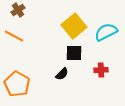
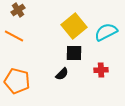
orange pentagon: moved 3 px up; rotated 15 degrees counterclockwise
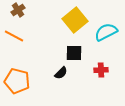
yellow square: moved 1 px right, 6 px up
black semicircle: moved 1 px left, 1 px up
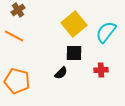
yellow square: moved 1 px left, 4 px down
cyan semicircle: rotated 25 degrees counterclockwise
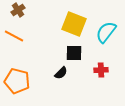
yellow square: rotated 30 degrees counterclockwise
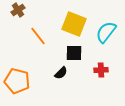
orange line: moved 24 px right; rotated 24 degrees clockwise
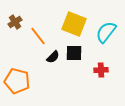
brown cross: moved 3 px left, 12 px down
black semicircle: moved 8 px left, 16 px up
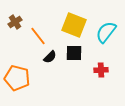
yellow square: moved 1 px down
black semicircle: moved 3 px left
orange pentagon: moved 3 px up
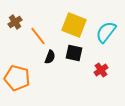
black square: rotated 12 degrees clockwise
black semicircle: rotated 24 degrees counterclockwise
red cross: rotated 32 degrees counterclockwise
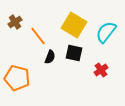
yellow square: rotated 10 degrees clockwise
